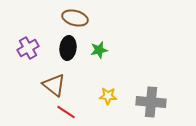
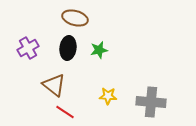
red line: moved 1 px left
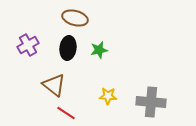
purple cross: moved 3 px up
red line: moved 1 px right, 1 px down
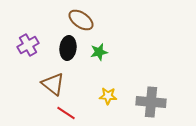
brown ellipse: moved 6 px right, 2 px down; rotated 20 degrees clockwise
green star: moved 2 px down
brown triangle: moved 1 px left, 1 px up
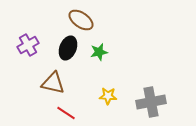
black ellipse: rotated 15 degrees clockwise
brown triangle: moved 1 px up; rotated 25 degrees counterclockwise
gray cross: rotated 16 degrees counterclockwise
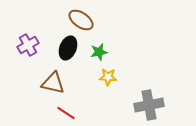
yellow star: moved 19 px up
gray cross: moved 2 px left, 3 px down
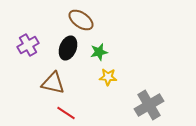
gray cross: rotated 20 degrees counterclockwise
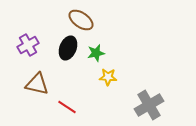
green star: moved 3 px left, 1 px down
brown triangle: moved 16 px left, 1 px down
red line: moved 1 px right, 6 px up
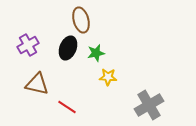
brown ellipse: rotated 40 degrees clockwise
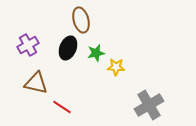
yellow star: moved 8 px right, 10 px up
brown triangle: moved 1 px left, 1 px up
red line: moved 5 px left
